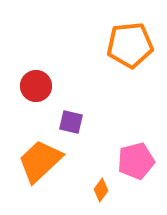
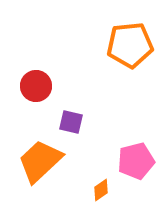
orange diamond: rotated 20 degrees clockwise
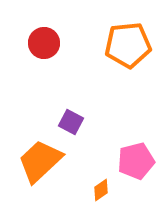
orange pentagon: moved 2 px left
red circle: moved 8 px right, 43 px up
purple square: rotated 15 degrees clockwise
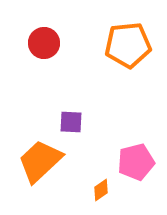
purple square: rotated 25 degrees counterclockwise
pink pentagon: moved 1 px down
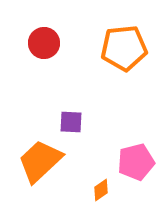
orange pentagon: moved 4 px left, 3 px down
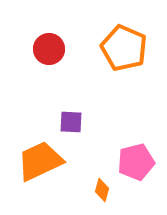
red circle: moved 5 px right, 6 px down
orange pentagon: rotated 30 degrees clockwise
orange trapezoid: rotated 18 degrees clockwise
orange diamond: moved 1 px right; rotated 40 degrees counterclockwise
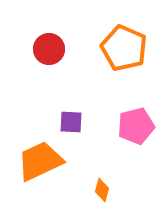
pink pentagon: moved 36 px up
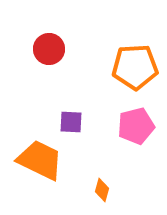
orange pentagon: moved 11 px right, 19 px down; rotated 27 degrees counterclockwise
orange trapezoid: moved 1 px up; rotated 51 degrees clockwise
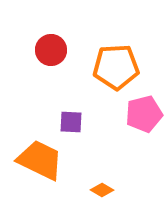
red circle: moved 2 px right, 1 px down
orange pentagon: moved 19 px left
pink pentagon: moved 8 px right, 12 px up
orange diamond: rotated 75 degrees counterclockwise
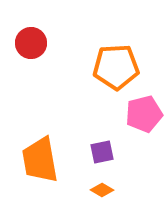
red circle: moved 20 px left, 7 px up
purple square: moved 31 px right, 30 px down; rotated 15 degrees counterclockwise
orange trapezoid: rotated 126 degrees counterclockwise
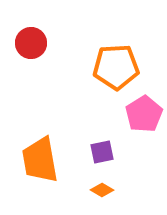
pink pentagon: rotated 18 degrees counterclockwise
